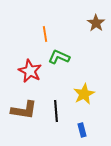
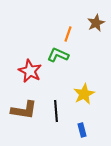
brown star: rotated 12 degrees clockwise
orange line: moved 23 px right; rotated 28 degrees clockwise
green L-shape: moved 1 px left, 2 px up
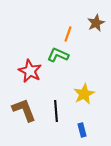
brown L-shape: rotated 120 degrees counterclockwise
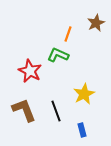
black line: rotated 15 degrees counterclockwise
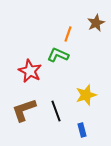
yellow star: moved 2 px right, 1 px down; rotated 10 degrees clockwise
brown L-shape: rotated 88 degrees counterclockwise
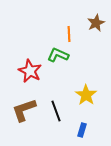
orange line: moved 1 px right; rotated 21 degrees counterclockwise
yellow star: rotated 20 degrees counterclockwise
blue rectangle: rotated 32 degrees clockwise
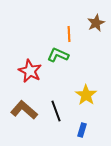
brown L-shape: rotated 60 degrees clockwise
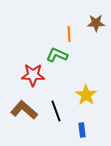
brown star: rotated 24 degrees clockwise
green L-shape: moved 1 px left
red star: moved 3 px right, 4 px down; rotated 25 degrees counterclockwise
blue rectangle: rotated 24 degrees counterclockwise
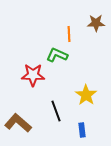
brown L-shape: moved 6 px left, 13 px down
